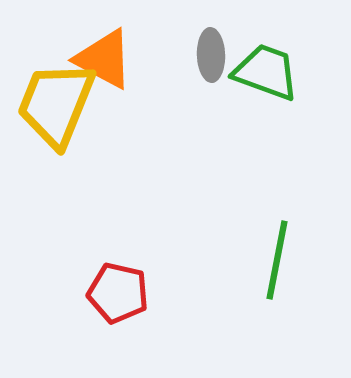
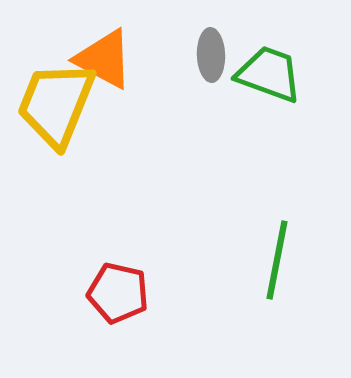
green trapezoid: moved 3 px right, 2 px down
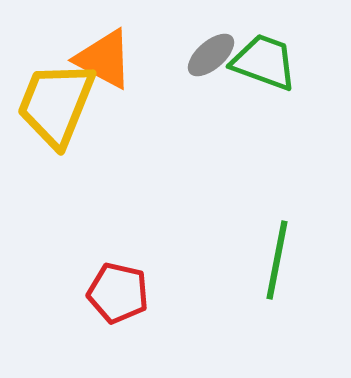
gray ellipse: rotated 51 degrees clockwise
green trapezoid: moved 5 px left, 12 px up
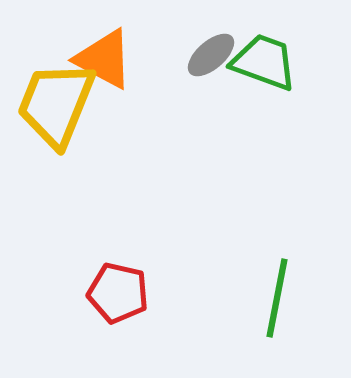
green line: moved 38 px down
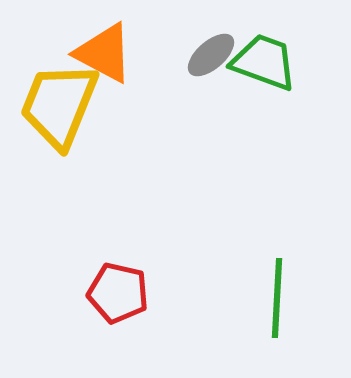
orange triangle: moved 6 px up
yellow trapezoid: moved 3 px right, 1 px down
green line: rotated 8 degrees counterclockwise
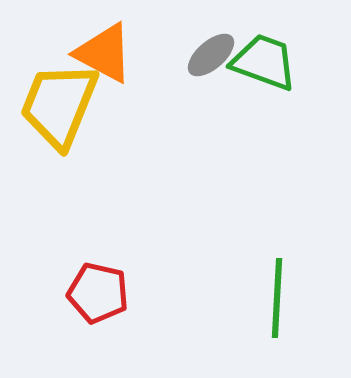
red pentagon: moved 20 px left
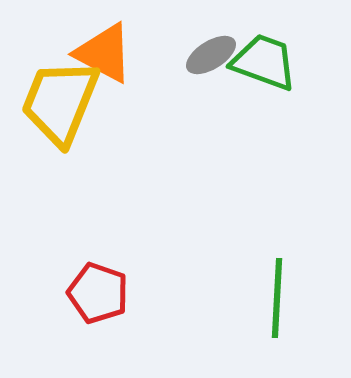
gray ellipse: rotated 9 degrees clockwise
yellow trapezoid: moved 1 px right, 3 px up
red pentagon: rotated 6 degrees clockwise
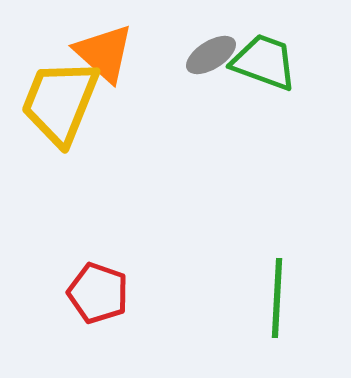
orange triangle: rotated 14 degrees clockwise
